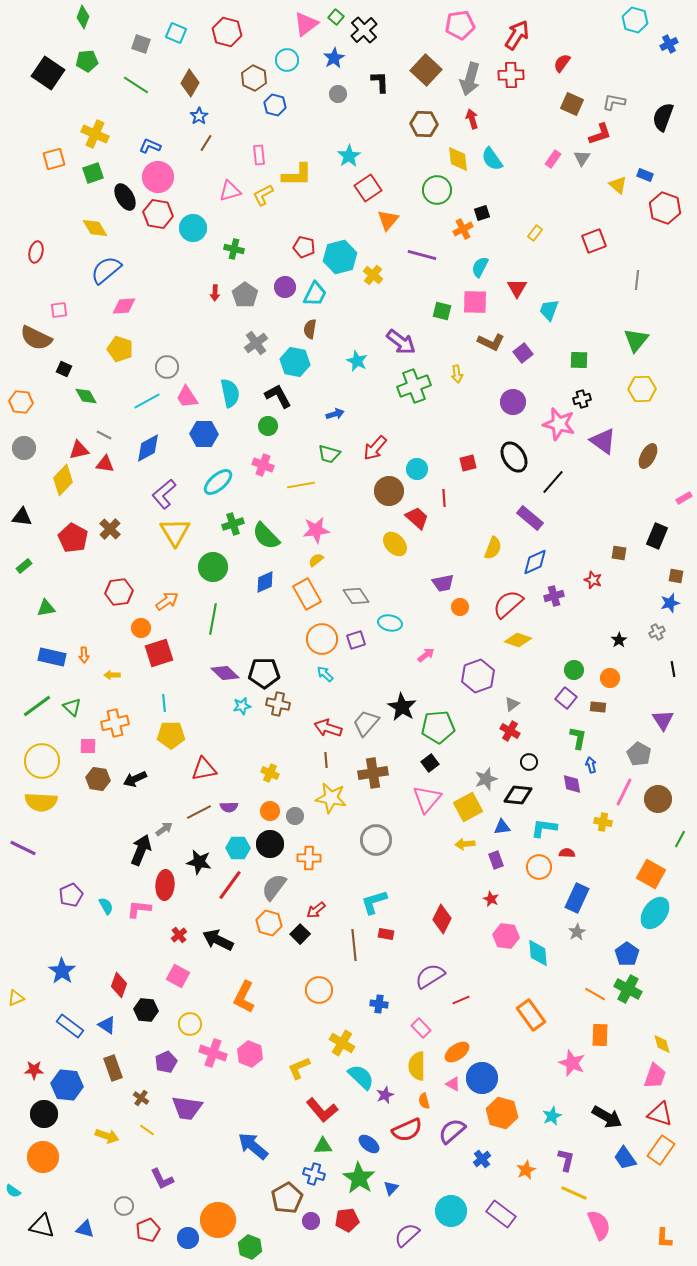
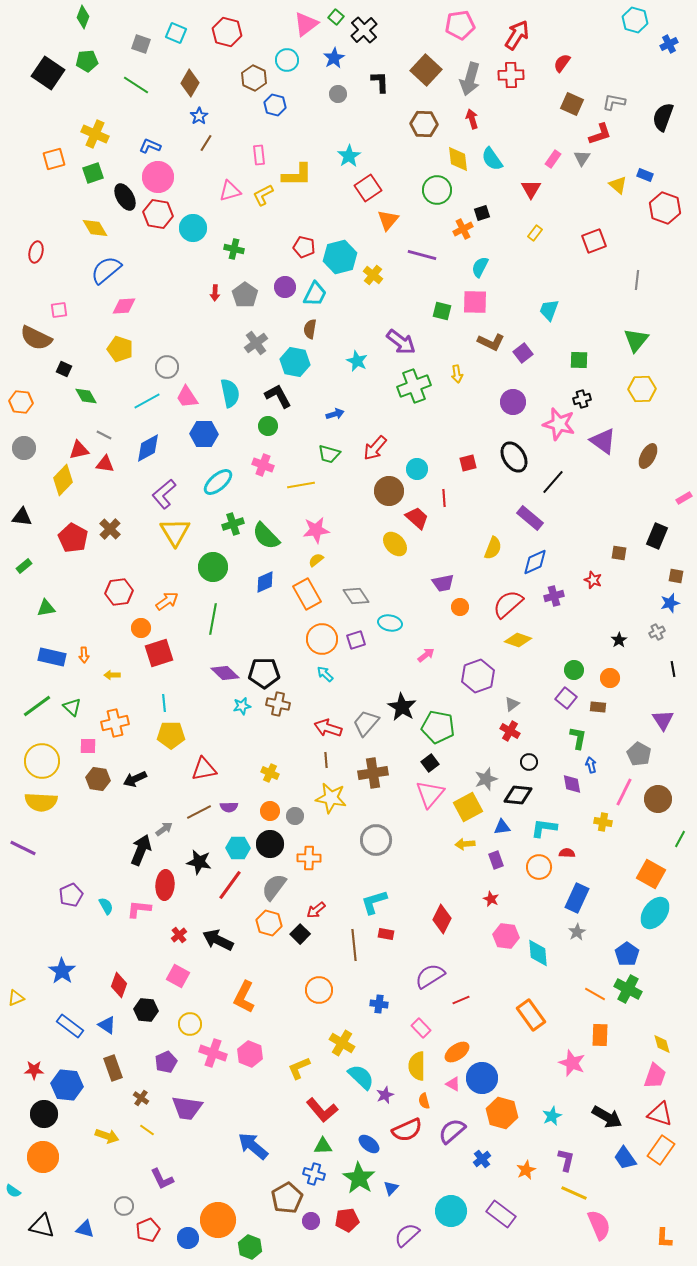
red triangle at (517, 288): moved 14 px right, 99 px up
green pentagon at (438, 727): rotated 16 degrees clockwise
pink triangle at (427, 799): moved 3 px right, 5 px up
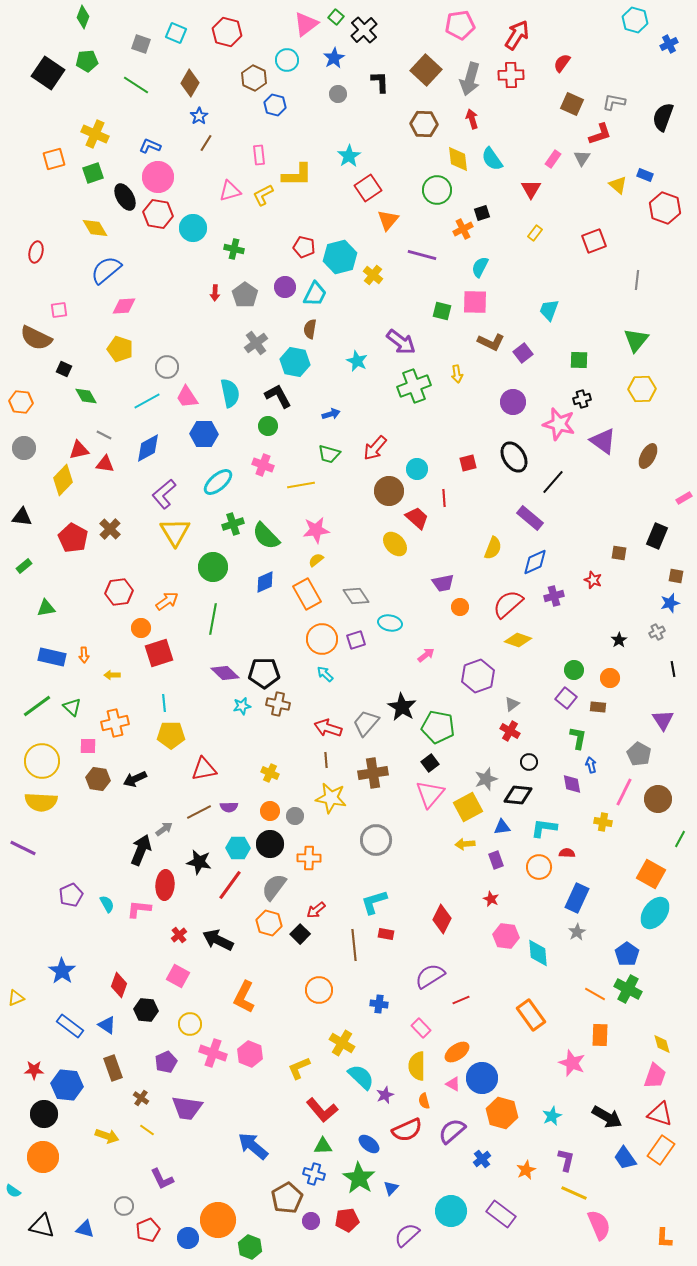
blue arrow at (335, 414): moved 4 px left
cyan semicircle at (106, 906): moved 1 px right, 2 px up
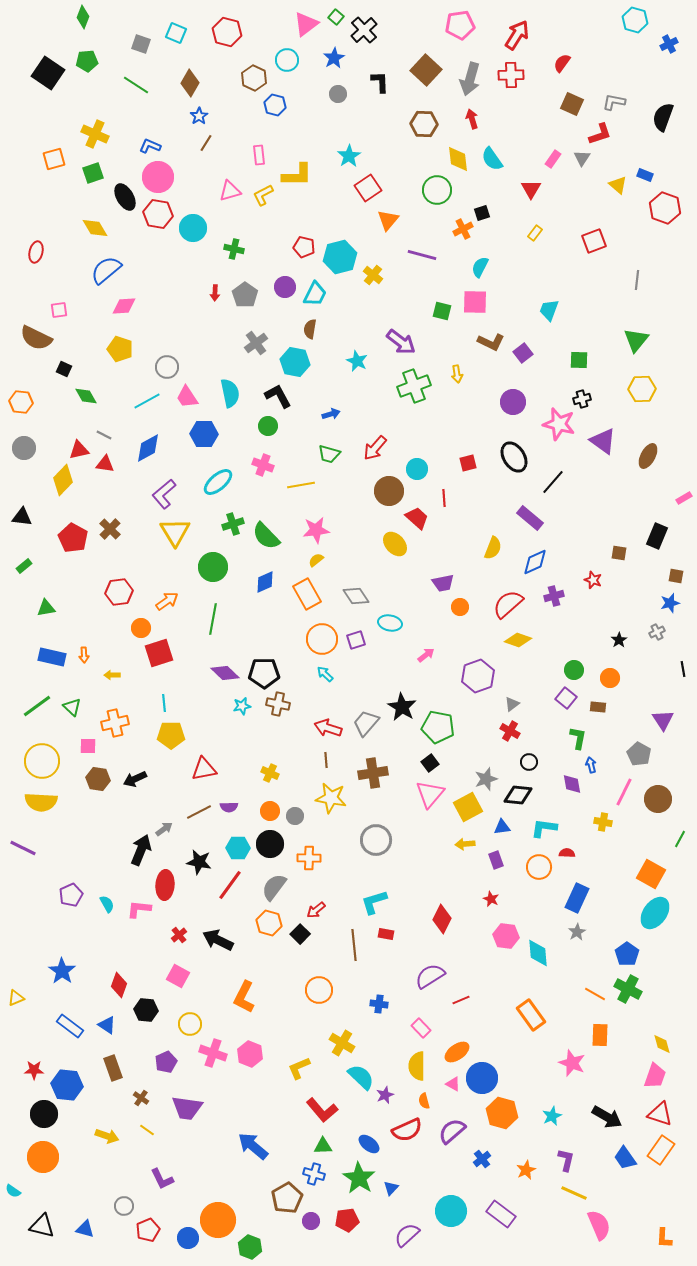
black line at (673, 669): moved 10 px right
